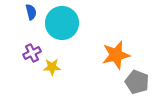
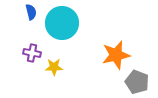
purple cross: rotated 36 degrees clockwise
yellow star: moved 2 px right
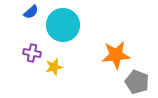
blue semicircle: rotated 63 degrees clockwise
cyan circle: moved 1 px right, 2 px down
orange star: rotated 8 degrees clockwise
yellow star: rotated 12 degrees counterclockwise
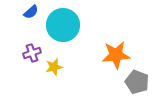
purple cross: rotated 30 degrees counterclockwise
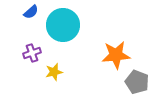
yellow star: moved 5 px down
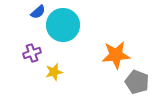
blue semicircle: moved 7 px right
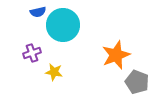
blue semicircle: rotated 28 degrees clockwise
orange star: rotated 16 degrees counterclockwise
yellow star: rotated 24 degrees clockwise
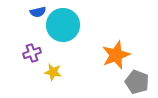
yellow star: moved 1 px left
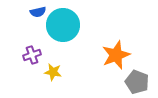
purple cross: moved 2 px down
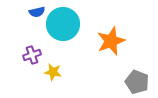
blue semicircle: moved 1 px left
cyan circle: moved 1 px up
orange star: moved 5 px left, 14 px up
